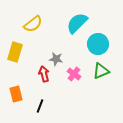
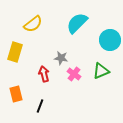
cyan circle: moved 12 px right, 4 px up
gray star: moved 5 px right, 1 px up
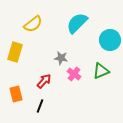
red arrow: moved 7 px down; rotated 56 degrees clockwise
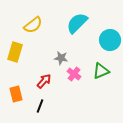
yellow semicircle: moved 1 px down
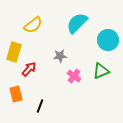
cyan circle: moved 2 px left
yellow rectangle: moved 1 px left
gray star: moved 1 px left, 2 px up; rotated 16 degrees counterclockwise
pink cross: moved 2 px down
red arrow: moved 15 px left, 12 px up
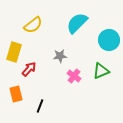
cyan circle: moved 1 px right
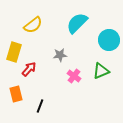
gray star: moved 1 px up
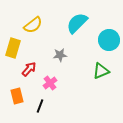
yellow rectangle: moved 1 px left, 4 px up
pink cross: moved 24 px left, 7 px down; rotated 16 degrees clockwise
orange rectangle: moved 1 px right, 2 px down
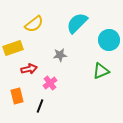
yellow semicircle: moved 1 px right, 1 px up
yellow rectangle: rotated 54 degrees clockwise
red arrow: rotated 35 degrees clockwise
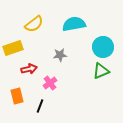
cyan semicircle: moved 3 px left, 1 px down; rotated 35 degrees clockwise
cyan circle: moved 6 px left, 7 px down
